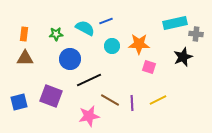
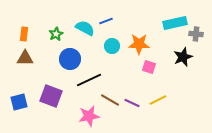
green star: rotated 24 degrees counterclockwise
purple line: rotated 63 degrees counterclockwise
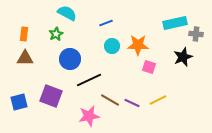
blue line: moved 2 px down
cyan semicircle: moved 18 px left, 15 px up
orange star: moved 1 px left, 1 px down
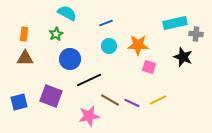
cyan circle: moved 3 px left
black star: rotated 30 degrees counterclockwise
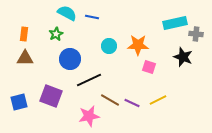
blue line: moved 14 px left, 6 px up; rotated 32 degrees clockwise
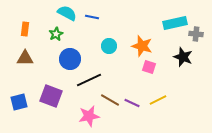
orange rectangle: moved 1 px right, 5 px up
orange star: moved 4 px right, 1 px down; rotated 15 degrees clockwise
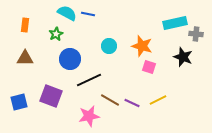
blue line: moved 4 px left, 3 px up
orange rectangle: moved 4 px up
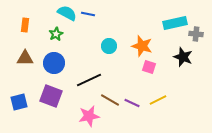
blue circle: moved 16 px left, 4 px down
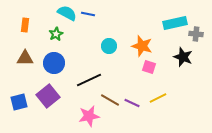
purple square: moved 3 px left; rotated 30 degrees clockwise
yellow line: moved 2 px up
